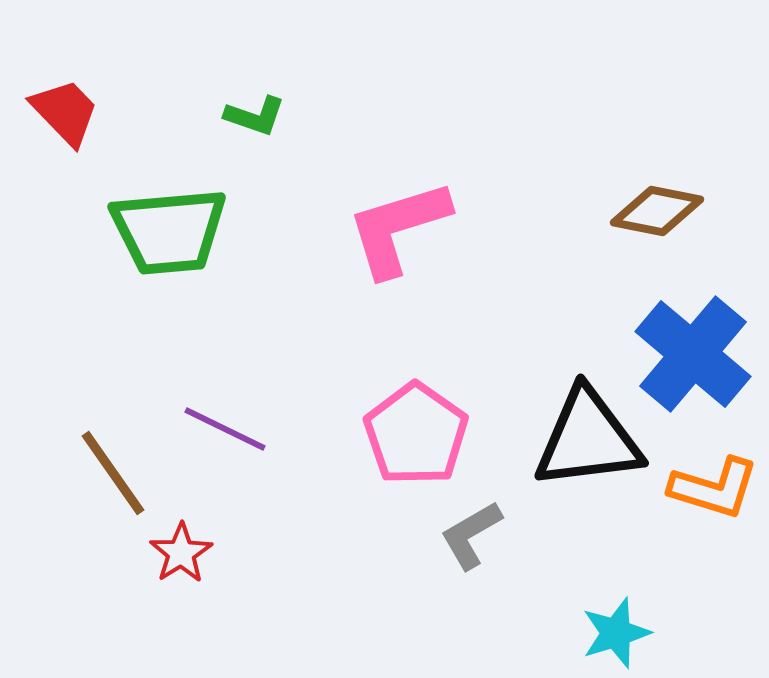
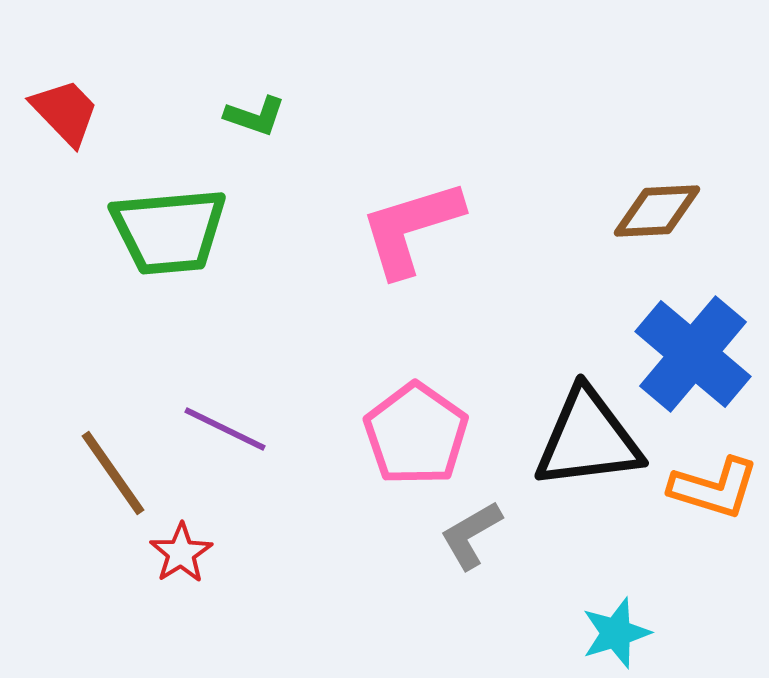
brown diamond: rotated 14 degrees counterclockwise
pink L-shape: moved 13 px right
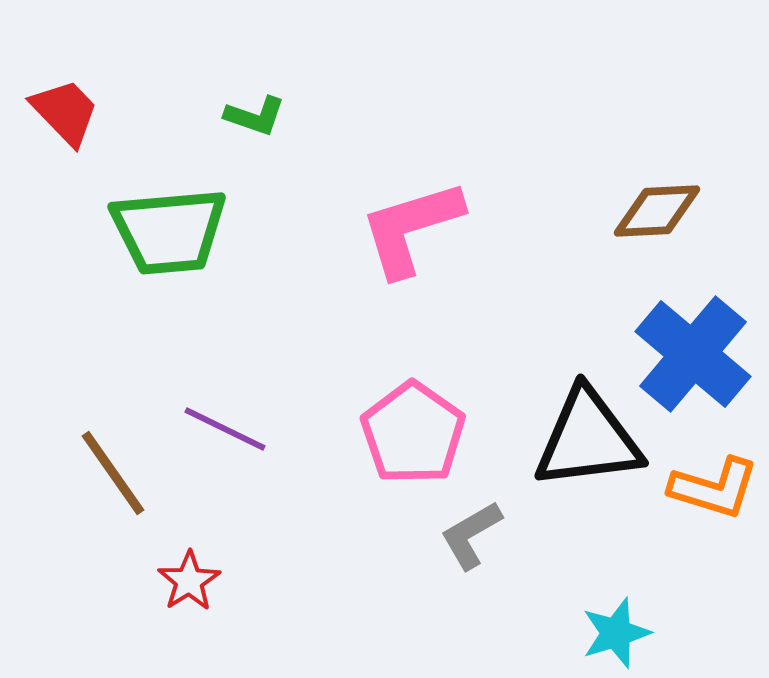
pink pentagon: moved 3 px left, 1 px up
red star: moved 8 px right, 28 px down
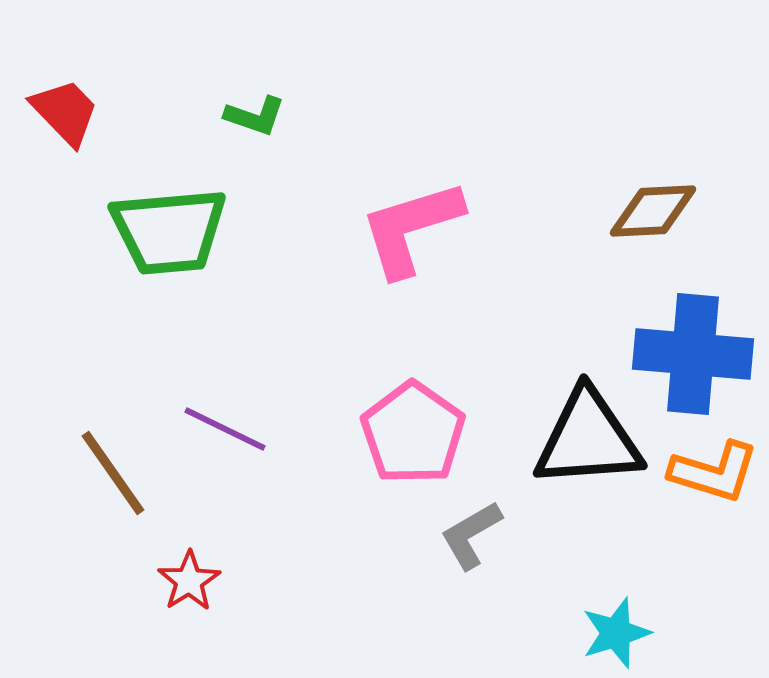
brown diamond: moved 4 px left
blue cross: rotated 35 degrees counterclockwise
black triangle: rotated 3 degrees clockwise
orange L-shape: moved 16 px up
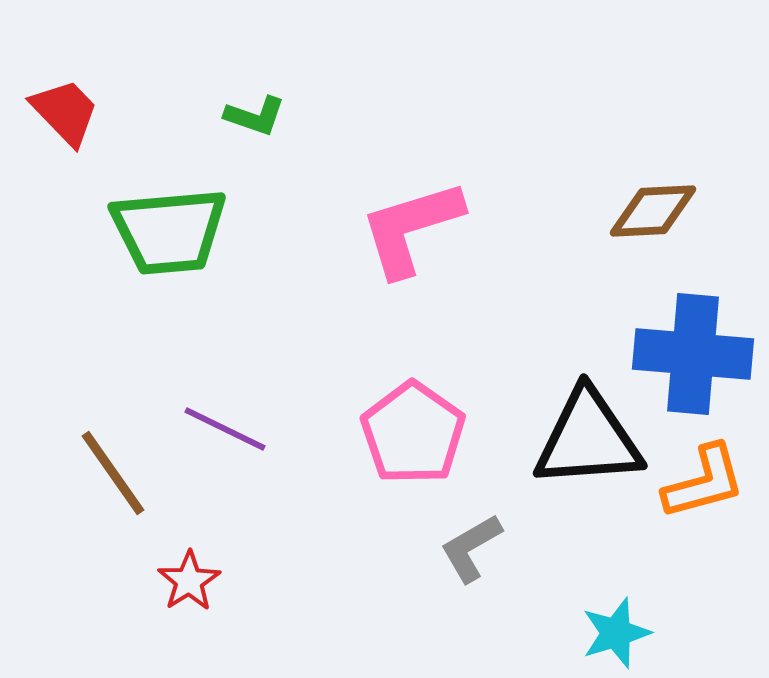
orange L-shape: moved 10 px left, 10 px down; rotated 32 degrees counterclockwise
gray L-shape: moved 13 px down
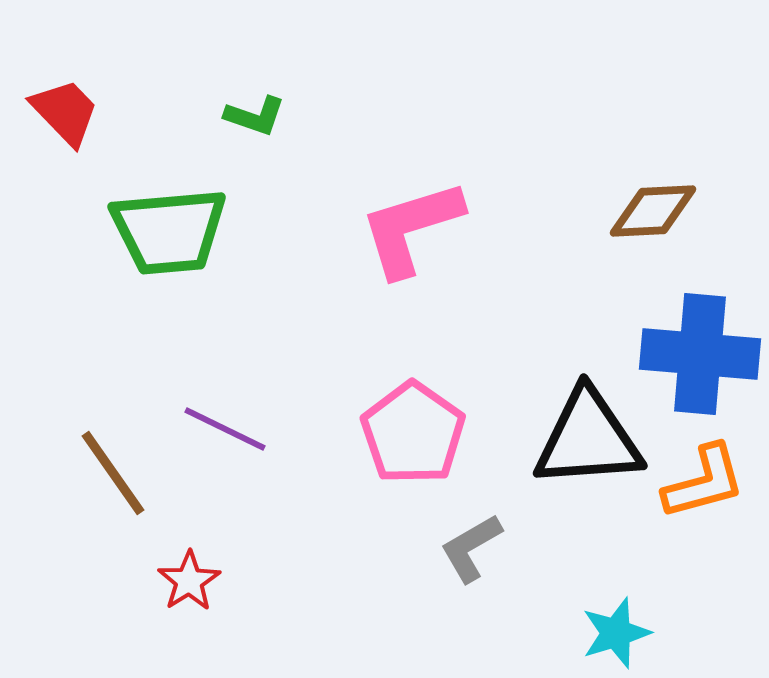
blue cross: moved 7 px right
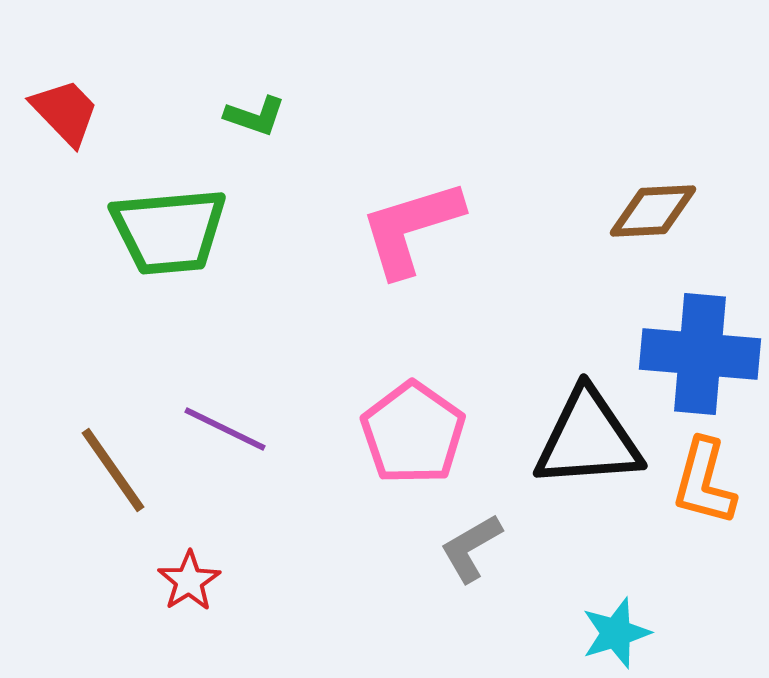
brown line: moved 3 px up
orange L-shape: rotated 120 degrees clockwise
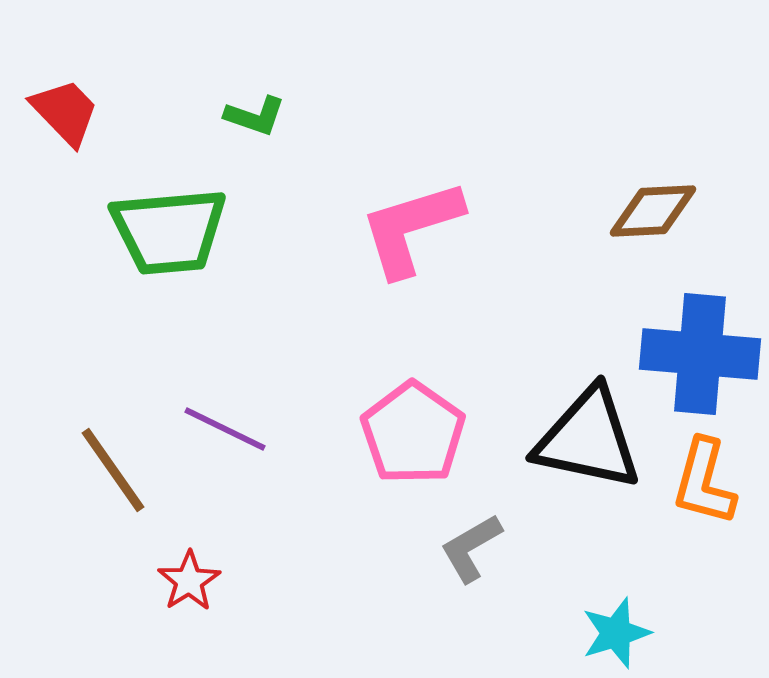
black triangle: rotated 16 degrees clockwise
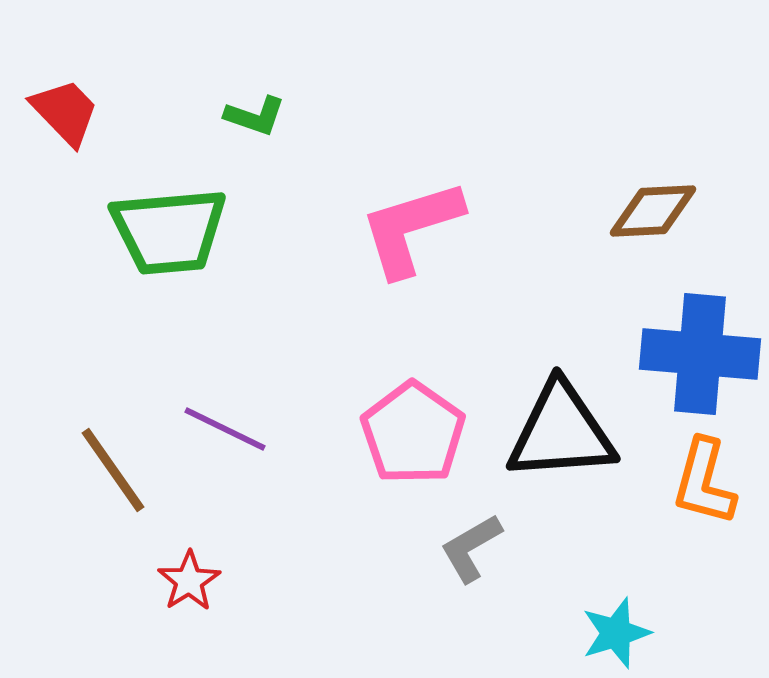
black triangle: moved 27 px left, 7 px up; rotated 16 degrees counterclockwise
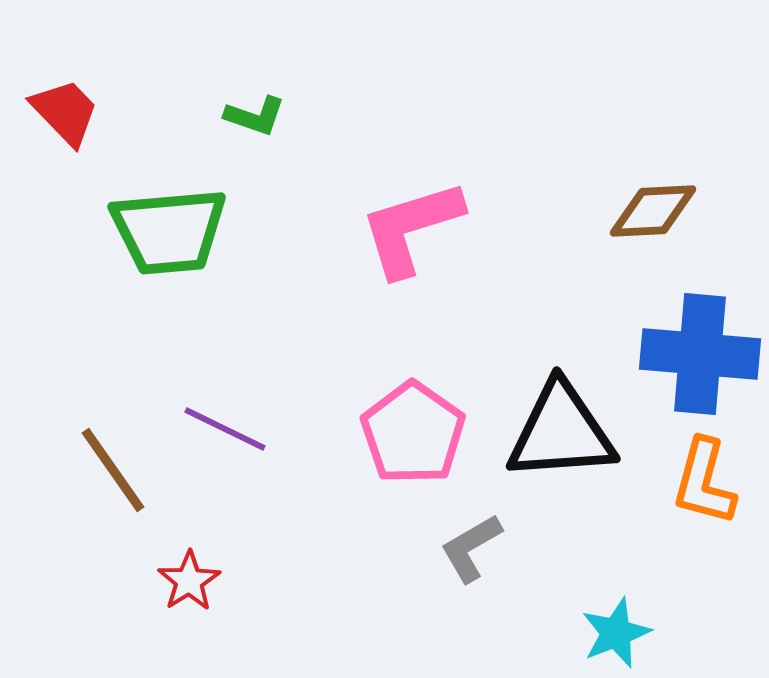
cyan star: rotated 4 degrees counterclockwise
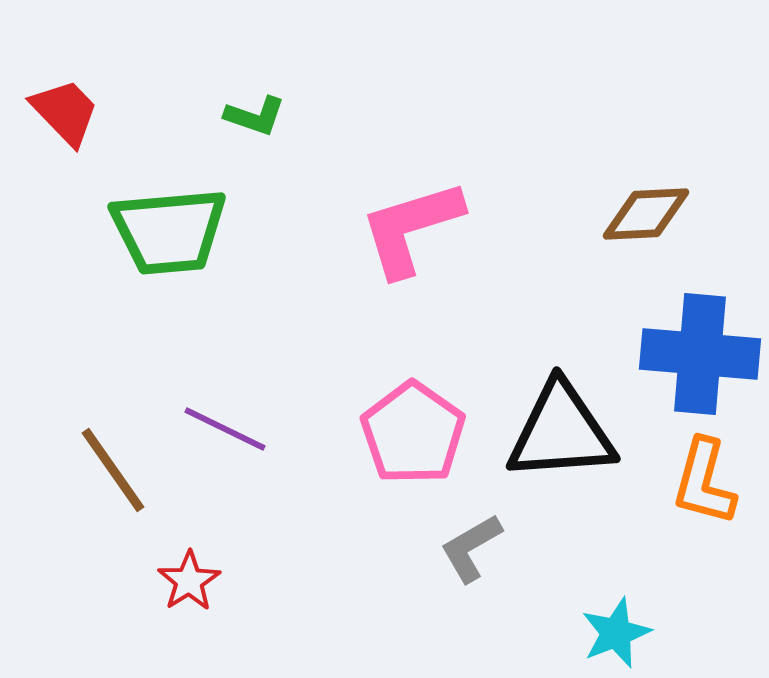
brown diamond: moved 7 px left, 3 px down
